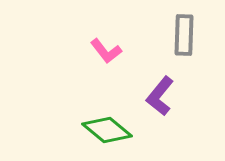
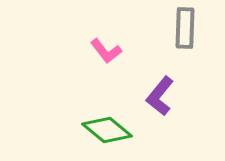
gray rectangle: moved 1 px right, 7 px up
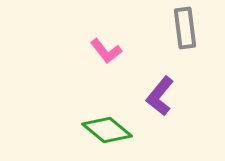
gray rectangle: rotated 9 degrees counterclockwise
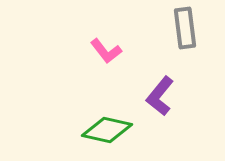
green diamond: rotated 27 degrees counterclockwise
